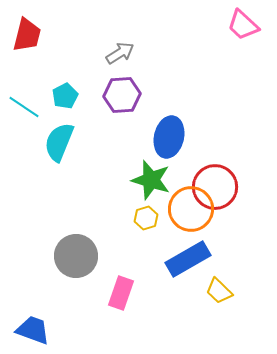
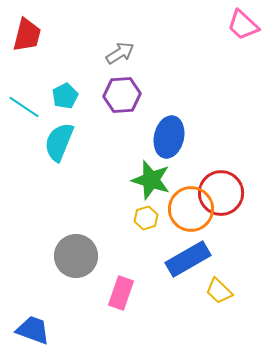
red circle: moved 6 px right, 6 px down
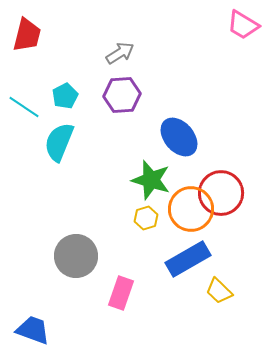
pink trapezoid: rotated 12 degrees counterclockwise
blue ellipse: moved 10 px right; rotated 54 degrees counterclockwise
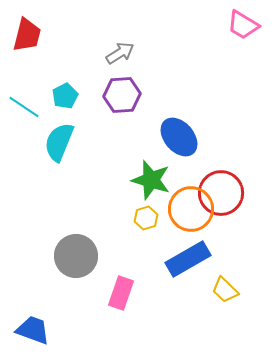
yellow trapezoid: moved 6 px right, 1 px up
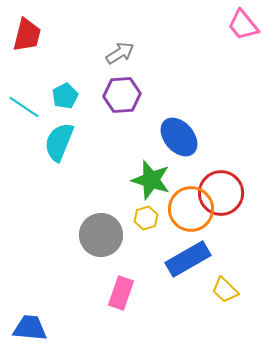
pink trapezoid: rotated 20 degrees clockwise
gray circle: moved 25 px right, 21 px up
blue trapezoid: moved 3 px left, 2 px up; rotated 15 degrees counterclockwise
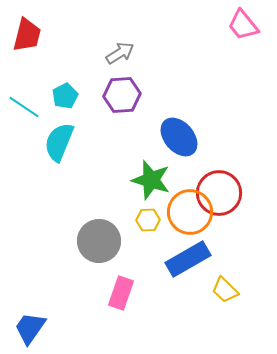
red circle: moved 2 px left
orange circle: moved 1 px left, 3 px down
yellow hexagon: moved 2 px right, 2 px down; rotated 15 degrees clockwise
gray circle: moved 2 px left, 6 px down
blue trapezoid: rotated 60 degrees counterclockwise
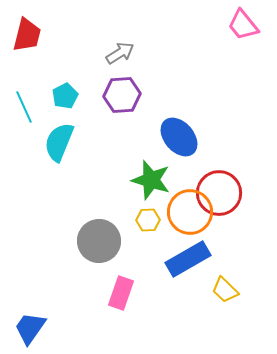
cyan line: rotated 32 degrees clockwise
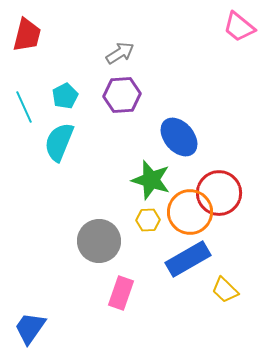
pink trapezoid: moved 4 px left, 2 px down; rotated 12 degrees counterclockwise
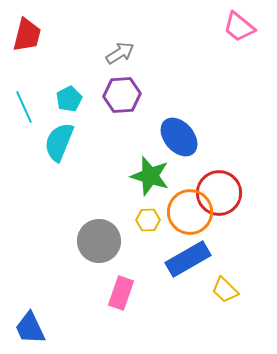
cyan pentagon: moved 4 px right, 3 px down
green star: moved 1 px left, 4 px up
blue trapezoid: rotated 60 degrees counterclockwise
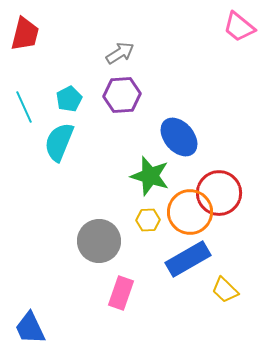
red trapezoid: moved 2 px left, 1 px up
